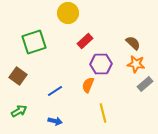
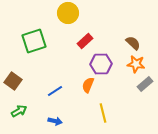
green square: moved 1 px up
brown square: moved 5 px left, 5 px down
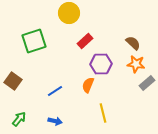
yellow circle: moved 1 px right
gray rectangle: moved 2 px right, 1 px up
green arrow: moved 8 px down; rotated 21 degrees counterclockwise
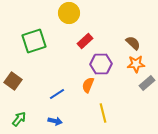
orange star: rotated 12 degrees counterclockwise
blue line: moved 2 px right, 3 px down
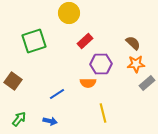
orange semicircle: moved 2 px up; rotated 112 degrees counterclockwise
blue arrow: moved 5 px left
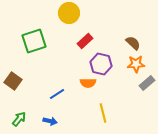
purple hexagon: rotated 15 degrees clockwise
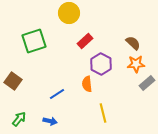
purple hexagon: rotated 15 degrees clockwise
orange semicircle: moved 1 px left, 1 px down; rotated 84 degrees clockwise
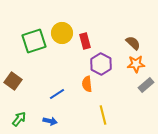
yellow circle: moved 7 px left, 20 px down
red rectangle: rotated 63 degrees counterclockwise
gray rectangle: moved 1 px left, 2 px down
yellow line: moved 2 px down
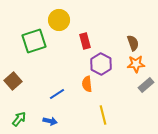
yellow circle: moved 3 px left, 13 px up
brown semicircle: rotated 28 degrees clockwise
brown square: rotated 12 degrees clockwise
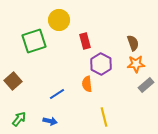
yellow line: moved 1 px right, 2 px down
